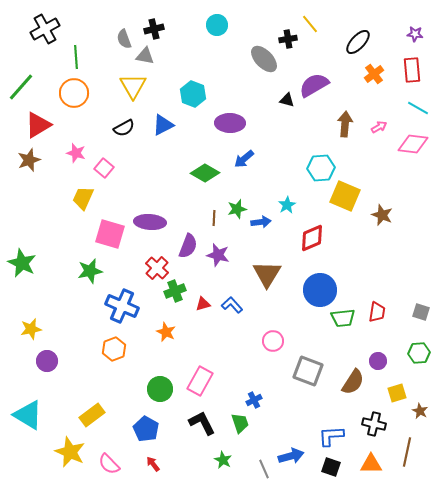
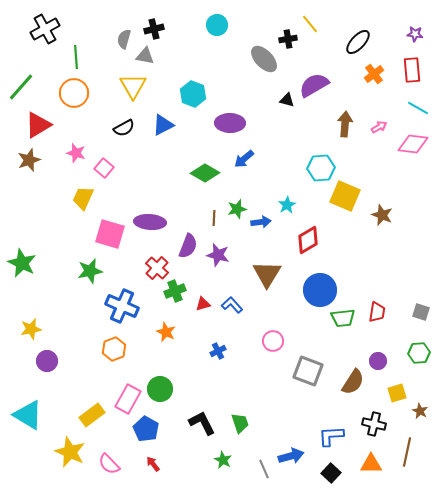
gray semicircle at (124, 39): rotated 36 degrees clockwise
red diamond at (312, 238): moved 4 px left, 2 px down; rotated 8 degrees counterclockwise
pink rectangle at (200, 381): moved 72 px left, 18 px down
blue cross at (254, 400): moved 36 px left, 49 px up
black square at (331, 467): moved 6 px down; rotated 24 degrees clockwise
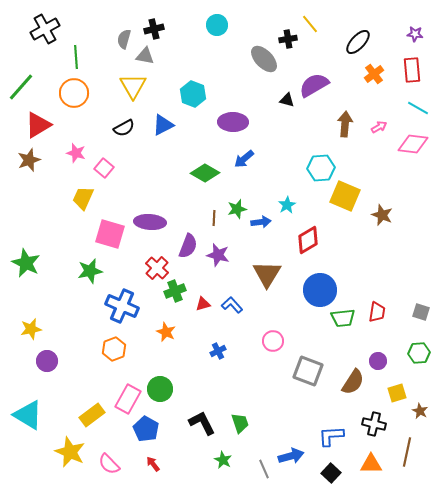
purple ellipse at (230, 123): moved 3 px right, 1 px up
green star at (22, 263): moved 4 px right
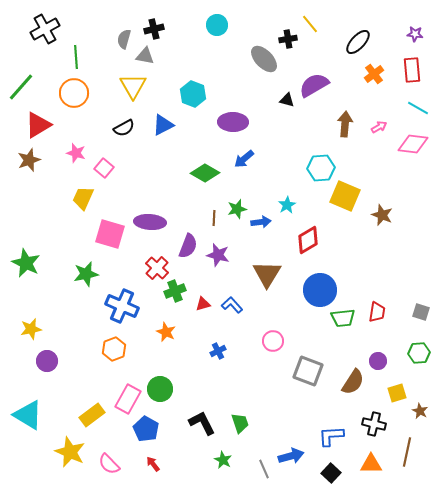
green star at (90, 271): moved 4 px left, 3 px down
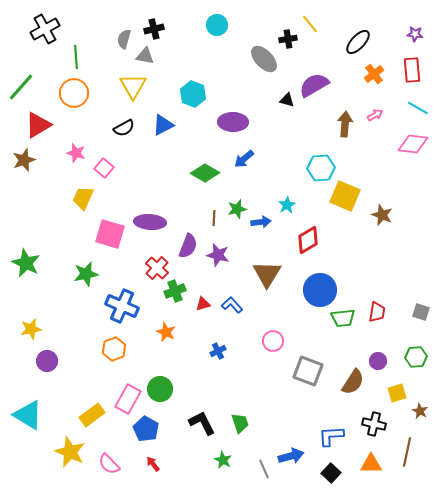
pink arrow at (379, 127): moved 4 px left, 12 px up
brown star at (29, 160): moved 5 px left
green hexagon at (419, 353): moved 3 px left, 4 px down
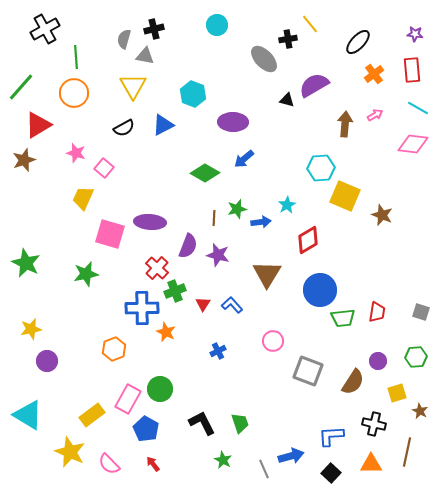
red triangle at (203, 304): rotated 42 degrees counterclockwise
blue cross at (122, 306): moved 20 px right, 2 px down; rotated 24 degrees counterclockwise
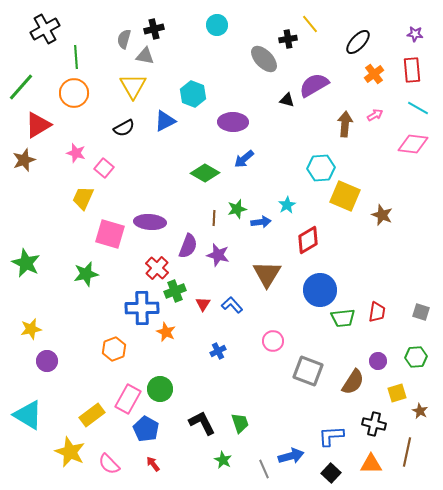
blue triangle at (163, 125): moved 2 px right, 4 px up
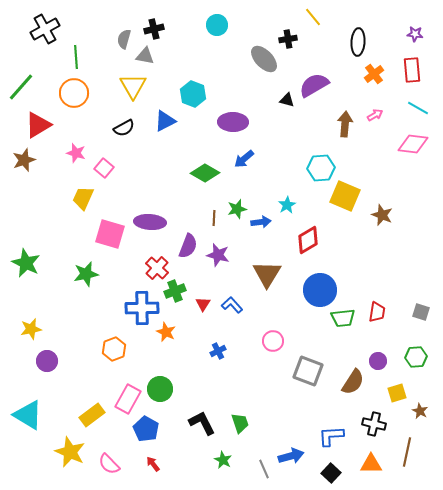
yellow line at (310, 24): moved 3 px right, 7 px up
black ellipse at (358, 42): rotated 40 degrees counterclockwise
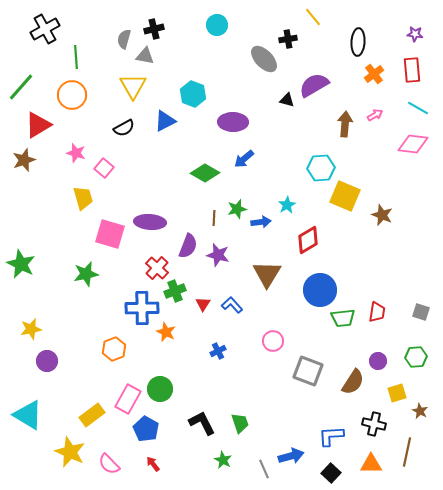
orange circle at (74, 93): moved 2 px left, 2 px down
yellow trapezoid at (83, 198): rotated 140 degrees clockwise
green star at (26, 263): moved 5 px left, 1 px down
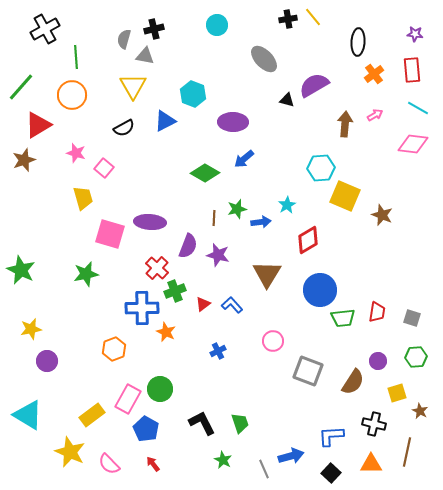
black cross at (288, 39): moved 20 px up
green star at (21, 264): moved 6 px down
red triangle at (203, 304): rotated 21 degrees clockwise
gray square at (421, 312): moved 9 px left, 6 px down
